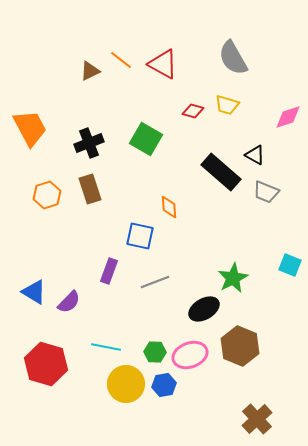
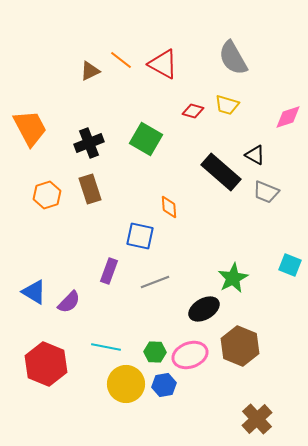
red hexagon: rotated 6 degrees clockwise
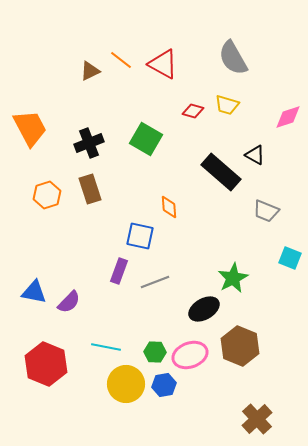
gray trapezoid: moved 19 px down
cyan square: moved 7 px up
purple rectangle: moved 10 px right
blue triangle: rotated 20 degrees counterclockwise
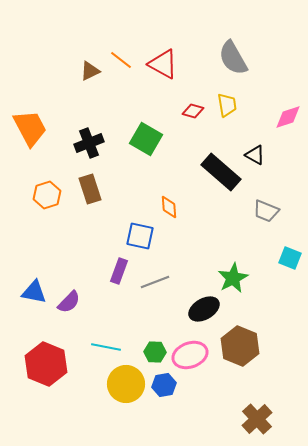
yellow trapezoid: rotated 115 degrees counterclockwise
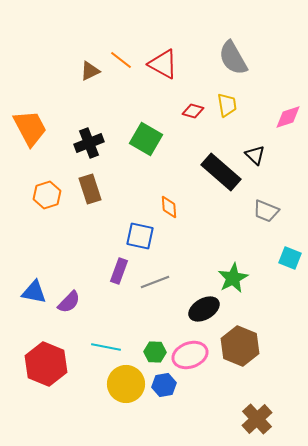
black triangle: rotated 15 degrees clockwise
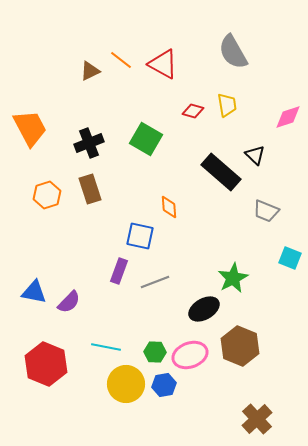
gray semicircle: moved 6 px up
